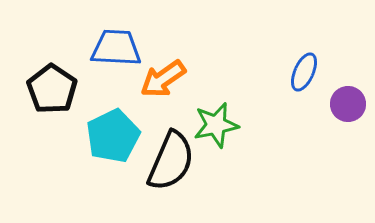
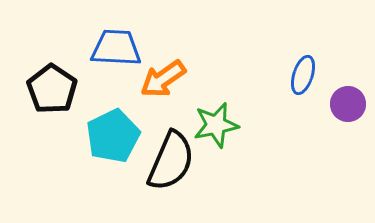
blue ellipse: moved 1 px left, 3 px down; rotated 6 degrees counterclockwise
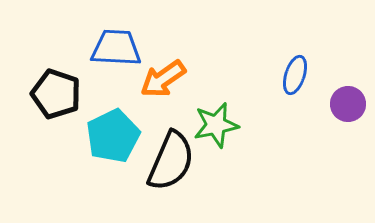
blue ellipse: moved 8 px left
black pentagon: moved 4 px right, 5 px down; rotated 15 degrees counterclockwise
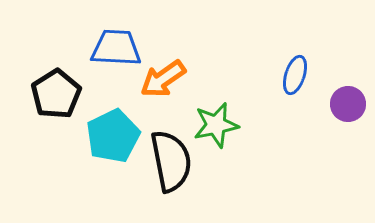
black pentagon: rotated 21 degrees clockwise
black semicircle: rotated 34 degrees counterclockwise
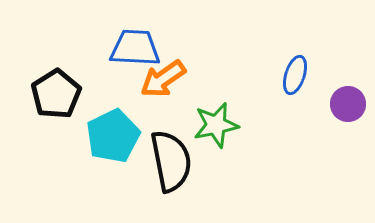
blue trapezoid: moved 19 px right
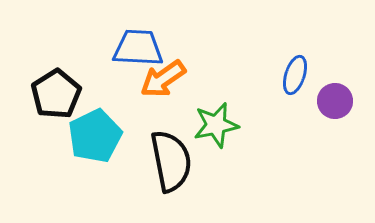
blue trapezoid: moved 3 px right
purple circle: moved 13 px left, 3 px up
cyan pentagon: moved 18 px left
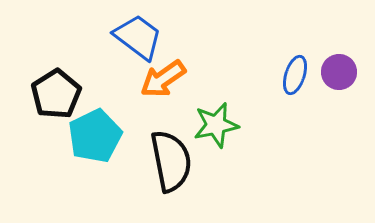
blue trapezoid: moved 11 px up; rotated 34 degrees clockwise
purple circle: moved 4 px right, 29 px up
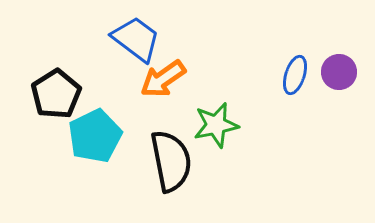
blue trapezoid: moved 2 px left, 2 px down
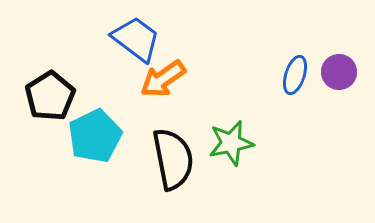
black pentagon: moved 6 px left, 2 px down
green star: moved 15 px right, 18 px down
black semicircle: moved 2 px right, 2 px up
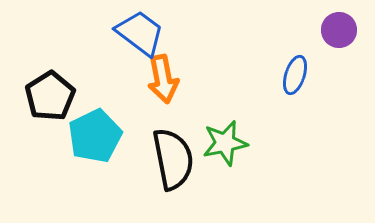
blue trapezoid: moved 4 px right, 6 px up
purple circle: moved 42 px up
orange arrow: rotated 66 degrees counterclockwise
green star: moved 6 px left
